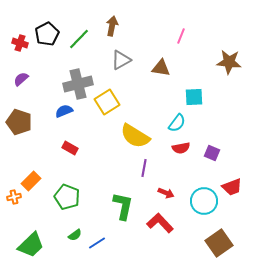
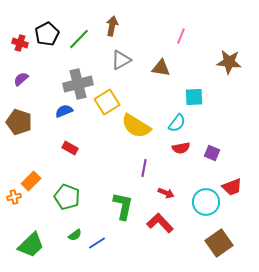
yellow semicircle: moved 1 px right, 10 px up
cyan circle: moved 2 px right, 1 px down
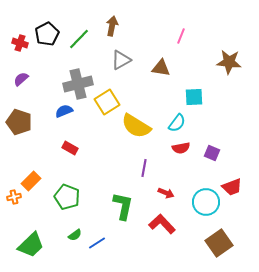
red L-shape: moved 2 px right, 1 px down
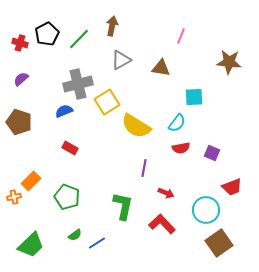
cyan circle: moved 8 px down
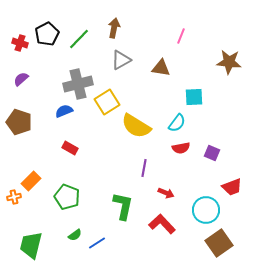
brown arrow: moved 2 px right, 2 px down
green trapezoid: rotated 148 degrees clockwise
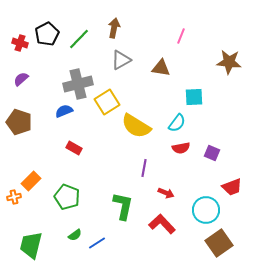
red rectangle: moved 4 px right
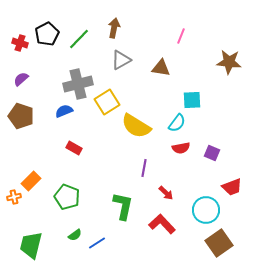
cyan square: moved 2 px left, 3 px down
brown pentagon: moved 2 px right, 6 px up
red arrow: rotated 21 degrees clockwise
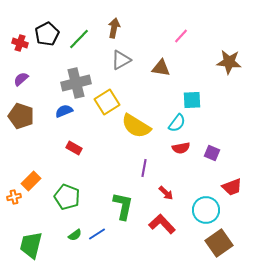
pink line: rotated 21 degrees clockwise
gray cross: moved 2 px left, 1 px up
blue line: moved 9 px up
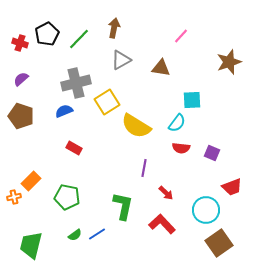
brown star: rotated 25 degrees counterclockwise
red semicircle: rotated 18 degrees clockwise
green pentagon: rotated 10 degrees counterclockwise
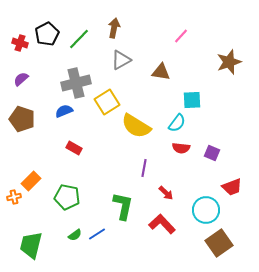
brown triangle: moved 4 px down
brown pentagon: moved 1 px right, 3 px down
